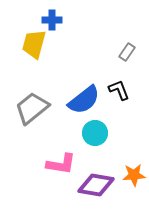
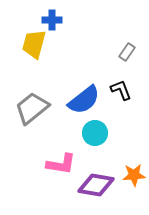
black L-shape: moved 2 px right
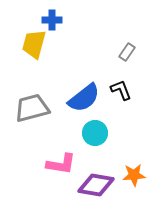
blue semicircle: moved 2 px up
gray trapezoid: rotated 24 degrees clockwise
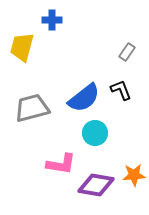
yellow trapezoid: moved 12 px left, 3 px down
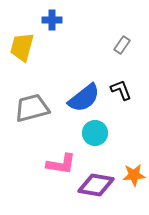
gray rectangle: moved 5 px left, 7 px up
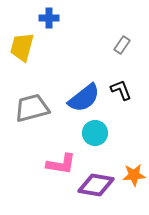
blue cross: moved 3 px left, 2 px up
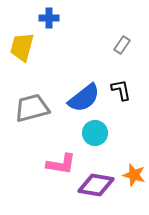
black L-shape: rotated 10 degrees clockwise
orange star: rotated 20 degrees clockwise
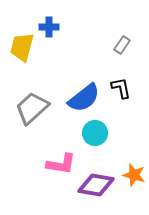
blue cross: moved 9 px down
black L-shape: moved 2 px up
gray trapezoid: rotated 27 degrees counterclockwise
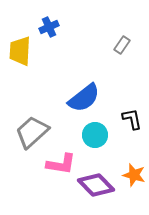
blue cross: rotated 24 degrees counterclockwise
yellow trapezoid: moved 2 px left, 4 px down; rotated 12 degrees counterclockwise
black L-shape: moved 11 px right, 31 px down
gray trapezoid: moved 24 px down
cyan circle: moved 2 px down
purple diamond: rotated 36 degrees clockwise
